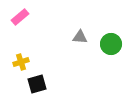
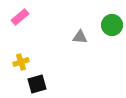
green circle: moved 1 px right, 19 px up
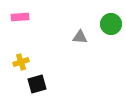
pink rectangle: rotated 36 degrees clockwise
green circle: moved 1 px left, 1 px up
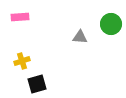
yellow cross: moved 1 px right, 1 px up
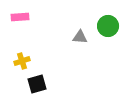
green circle: moved 3 px left, 2 px down
